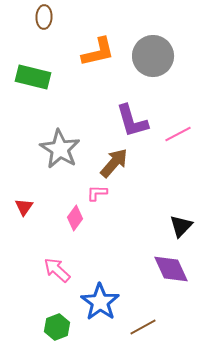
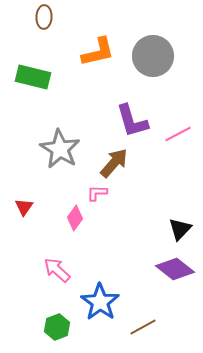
black triangle: moved 1 px left, 3 px down
purple diamond: moved 4 px right; rotated 27 degrees counterclockwise
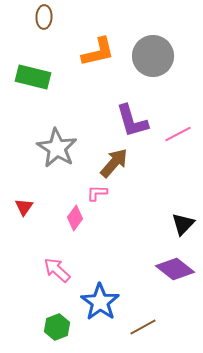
gray star: moved 3 px left, 1 px up
black triangle: moved 3 px right, 5 px up
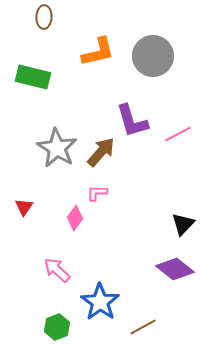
brown arrow: moved 13 px left, 11 px up
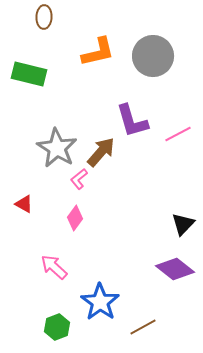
green rectangle: moved 4 px left, 3 px up
pink L-shape: moved 18 px left, 14 px up; rotated 40 degrees counterclockwise
red triangle: moved 3 px up; rotated 36 degrees counterclockwise
pink arrow: moved 3 px left, 3 px up
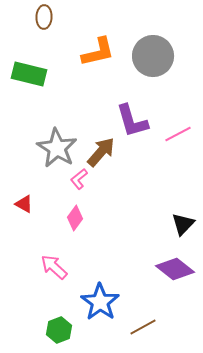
green hexagon: moved 2 px right, 3 px down
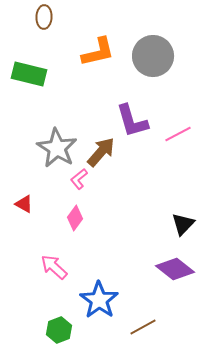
blue star: moved 1 px left, 2 px up
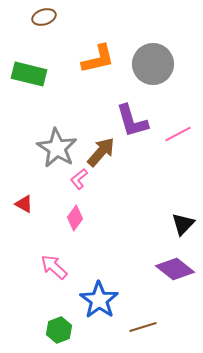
brown ellipse: rotated 70 degrees clockwise
orange L-shape: moved 7 px down
gray circle: moved 8 px down
brown line: rotated 12 degrees clockwise
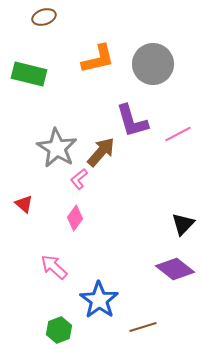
red triangle: rotated 12 degrees clockwise
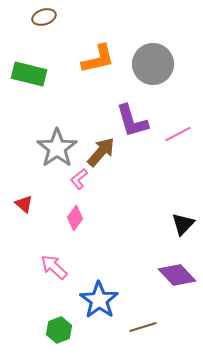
gray star: rotated 6 degrees clockwise
purple diamond: moved 2 px right, 6 px down; rotated 9 degrees clockwise
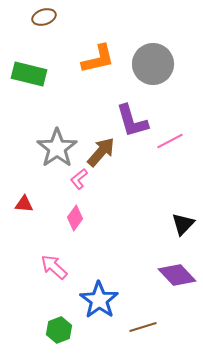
pink line: moved 8 px left, 7 px down
red triangle: rotated 36 degrees counterclockwise
